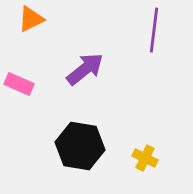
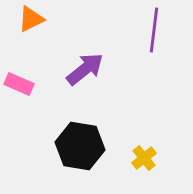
yellow cross: moved 1 px left; rotated 25 degrees clockwise
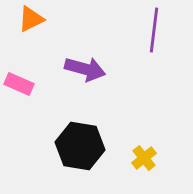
purple arrow: rotated 54 degrees clockwise
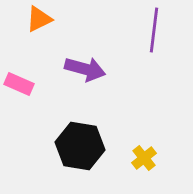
orange triangle: moved 8 px right
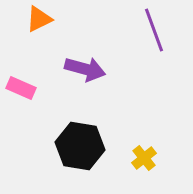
purple line: rotated 27 degrees counterclockwise
pink rectangle: moved 2 px right, 4 px down
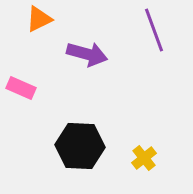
purple arrow: moved 2 px right, 15 px up
black hexagon: rotated 6 degrees counterclockwise
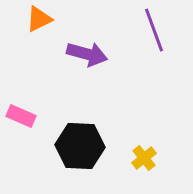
pink rectangle: moved 28 px down
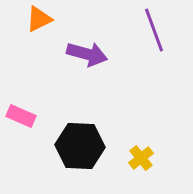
yellow cross: moved 3 px left
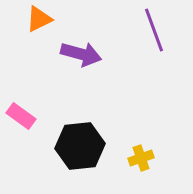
purple arrow: moved 6 px left
pink rectangle: rotated 12 degrees clockwise
black hexagon: rotated 9 degrees counterclockwise
yellow cross: rotated 20 degrees clockwise
